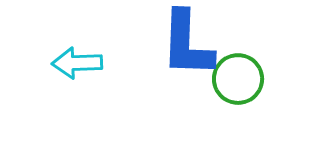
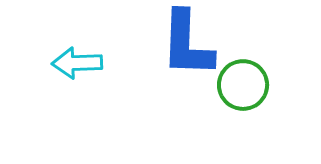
green circle: moved 5 px right, 6 px down
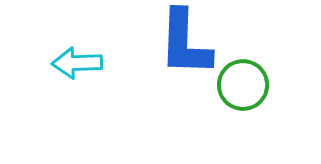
blue L-shape: moved 2 px left, 1 px up
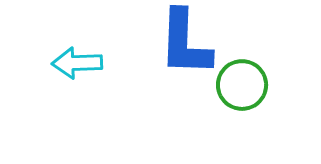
green circle: moved 1 px left
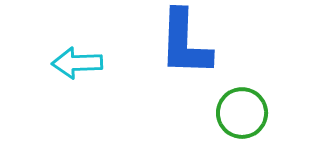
green circle: moved 28 px down
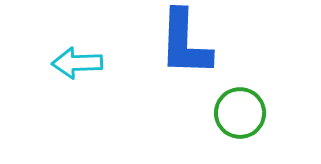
green circle: moved 2 px left
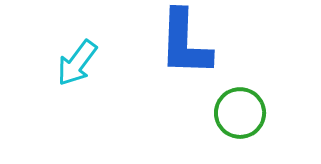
cyan arrow: rotated 51 degrees counterclockwise
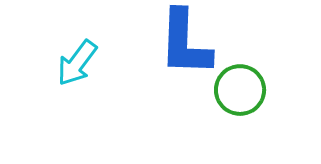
green circle: moved 23 px up
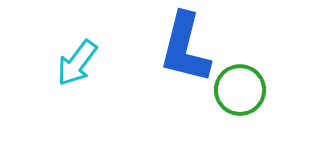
blue L-shape: moved 5 px down; rotated 12 degrees clockwise
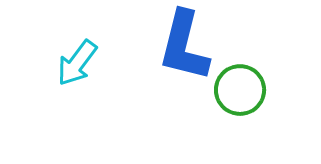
blue L-shape: moved 1 px left, 2 px up
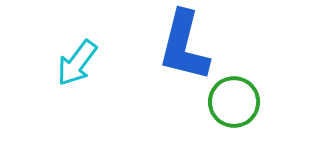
green circle: moved 6 px left, 12 px down
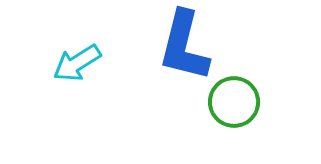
cyan arrow: rotated 21 degrees clockwise
